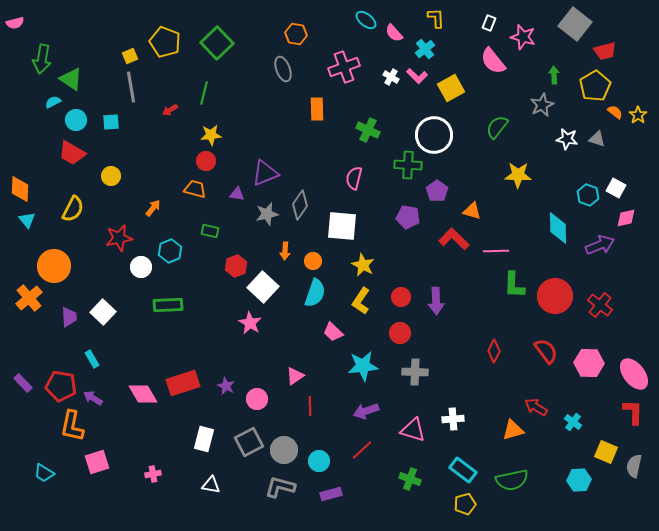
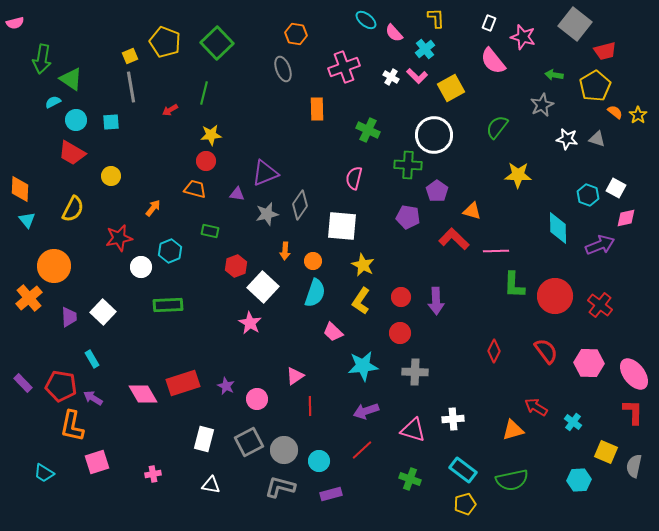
green arrow at (554, 75): rotated 78 degrees counterclockwise
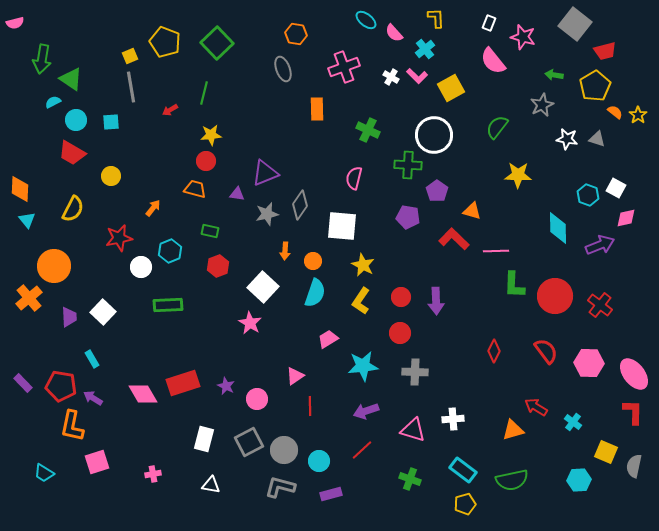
red hexagon at (236, 266): moved 18 px left
pink trapezoid at (333, 332): moved 5 px left, 7 px down; rotated 105 degrees clockwise
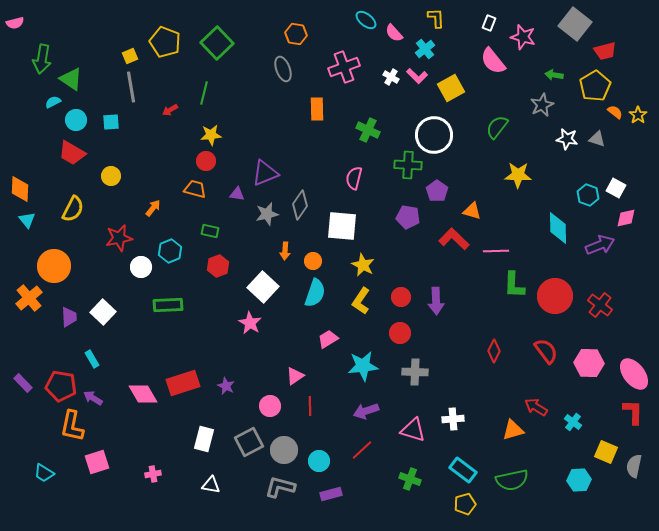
pink circle at (257, 399): moved 13 px right, 7 px down
